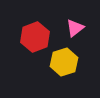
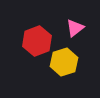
red hexagon: moved 2 px right, 4 px down
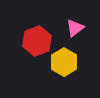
yellow hexagon: rotated 12 degrees counterclockwise
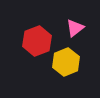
yellow hexagon: moved 2 px right; rotated 8 degrees clockwise
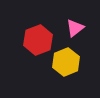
red hexagon: moved 1 px right, 1 px up
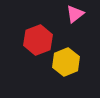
pink triangle: moved 14 px up
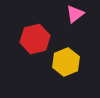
red hexagon: moved 3 px left, 1 px up; rotated 8 degrees clockwise
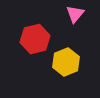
pink triangle: rotated 12 degrees counterclockwise
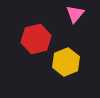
red hexagon: moved 1 px right
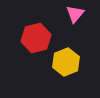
red hexagon: moved 1 px up
